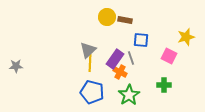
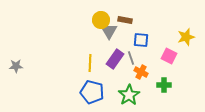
yellow circle: moved 6 px left, 3 px down
gray triangle: moved 21 px right, 19 px up; rotated 18 degrees counterclockwise
orange cross: moved 21 px right
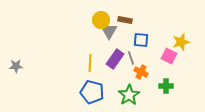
yellow star: moved 5 px left, 5 px down
green cross: moved 2 px right, 1 px down
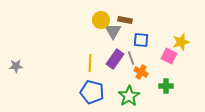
gray triangle: moved 4 px right
green star: moved 1 px down
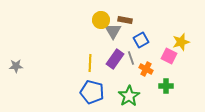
blue square: rotated 35 degrees counterclockwise
orange cross: moved 5 px right, 3 px up
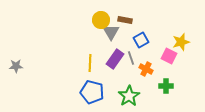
gray triangle: moved 2 px left, 1 px down
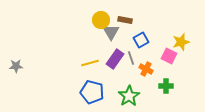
yellow line: rotated 72 degrees clockwise
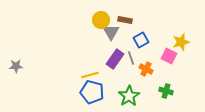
yellow line: moved 12 px down
green cross: moved 5 px down; rotated 16 degrees clockwise
